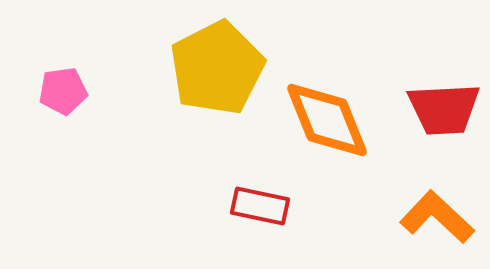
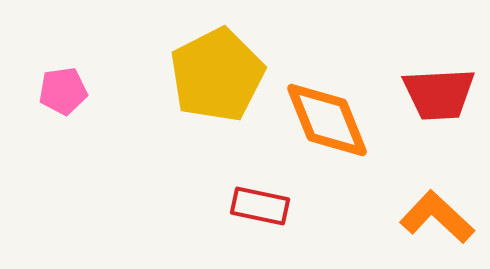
yellow pentagon: moved 7 px down
red trapezoid: moved 5 px left, 15 px up
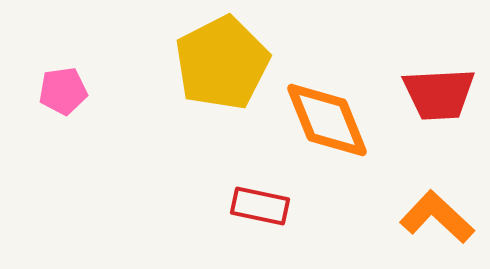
yellow pentagon: moved 5 px right, 12 px up
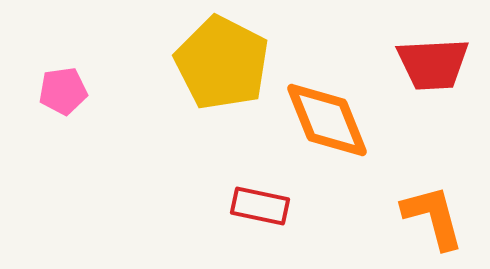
yellow pentagon: rotated 18 degrees counterclockwise
red trapezoid: moved 6 px left, 30 px up
orange L-shape: moved 4 px left; rotated 32 degrees clockwise
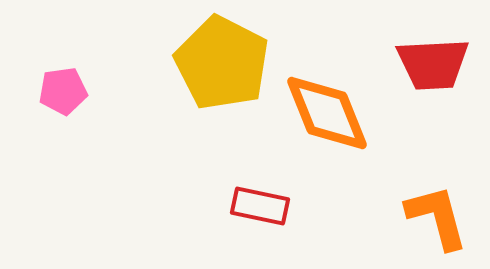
orange diamond: moved 7 px up
orange L-shape: moved 4 px right
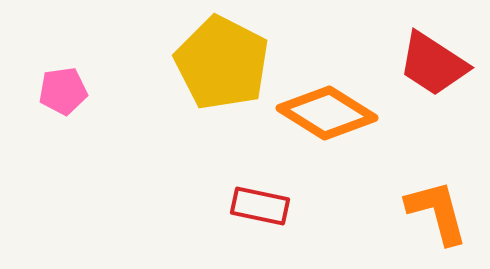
red trapezoid: rotated 36 degrees clockwise
orange diamond: rotated 36 degrees counterclockwise
orange L-shape: moved 5 px up
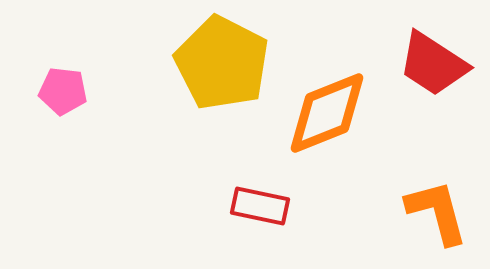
pink pentagon: rotated 15 degrees clockwise
orange diamond: rotated 54 degrees counterclockwise
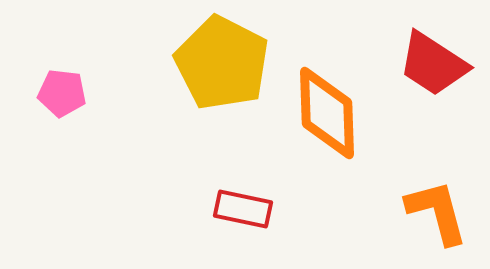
pink pentagon: moved 1 px left, 2 px down
orange diamond: rotated 70 degrees counterclockwise
red rectangle: moved 17 px left, 3 px down
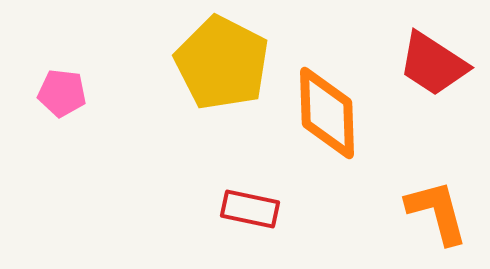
red rectangle: moved 7 px right
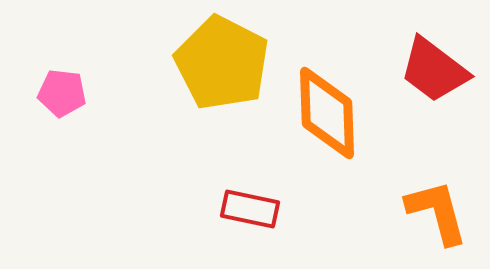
red trapezoid: moved 1 px right, 6 px down; rotated 4 degrees clockwise
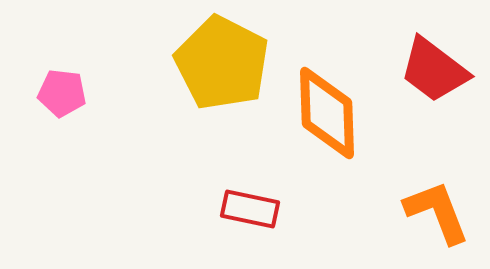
orange L-shape: rotated 6 degrees counterclockwise
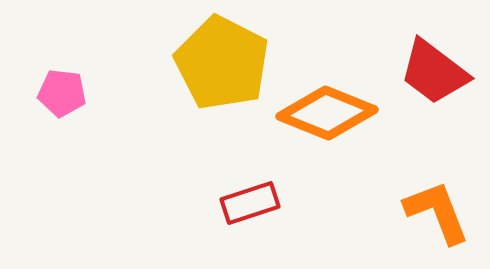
red trapezoid: moved 2 px down
orange diamond: rotated 66 degrees counterclockwise
red rectangle: moved 6 px up; rotated 30 degrees counterclockwise
